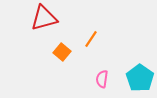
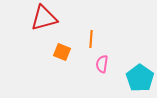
orange line: rotated 30 degrees counterclockwise
orange square: rotated 18 degrees counterclockwise
pink semicircle: moved 15 px up
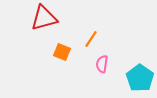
orange line: rotated 30 degrees clockwise
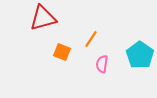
red triangle: moved 1 px left
cyan pentagon: moved 23 px up
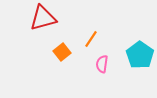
orange square: rotated 30 degrees clockwise
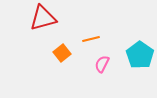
orange line: rotated 42 degrees clockwise
orange square: moved 1 px down
pink semicircle: rotated 18 degrees clockwise
